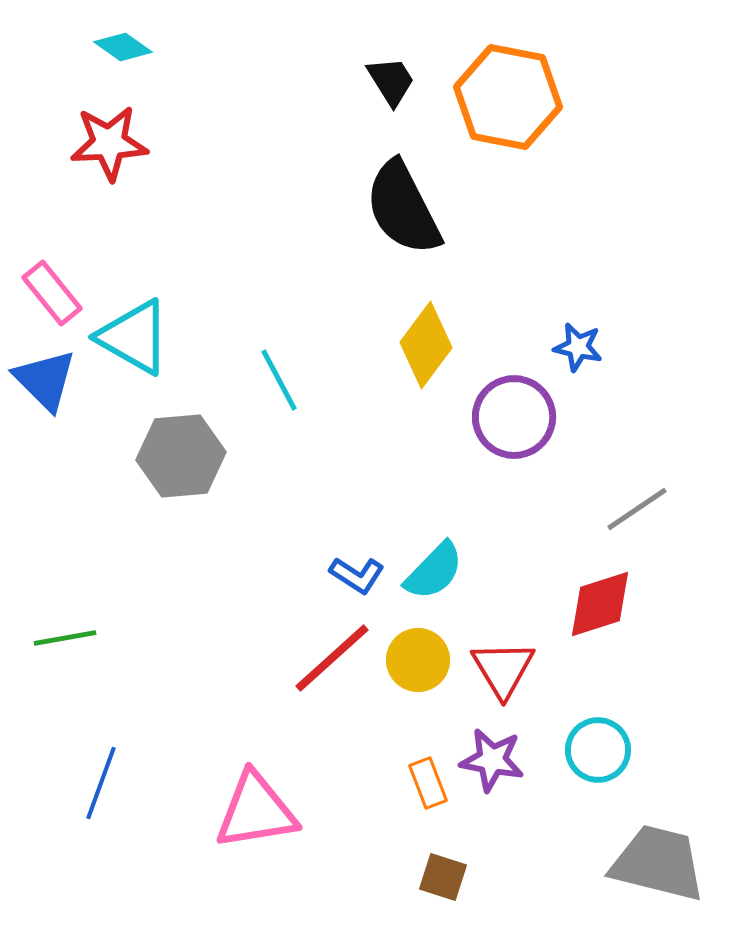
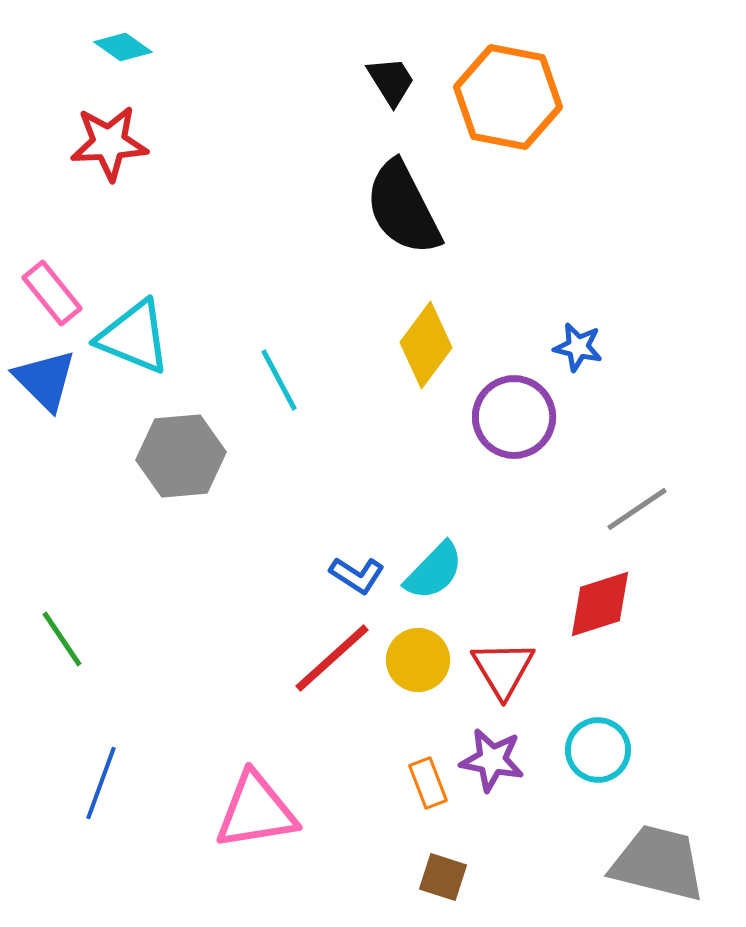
cyan triangle: rotated 8 degrees counterclockwise
green line: moved 3 px left, 1 px down; rotated 66 degrees clockwise
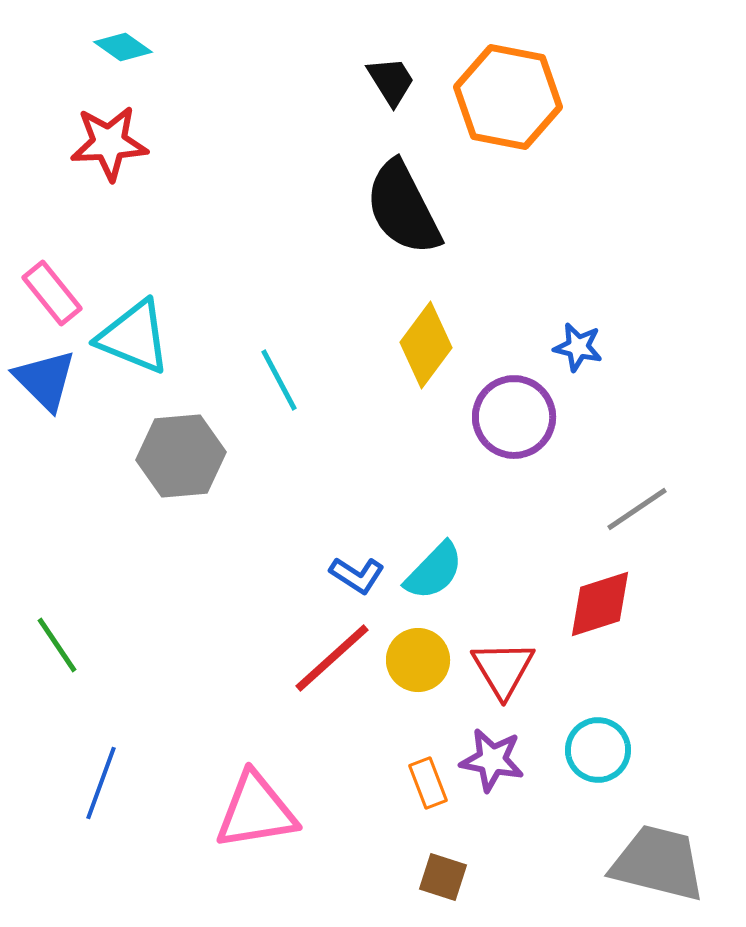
green line: moved 5 px left, 6 px down
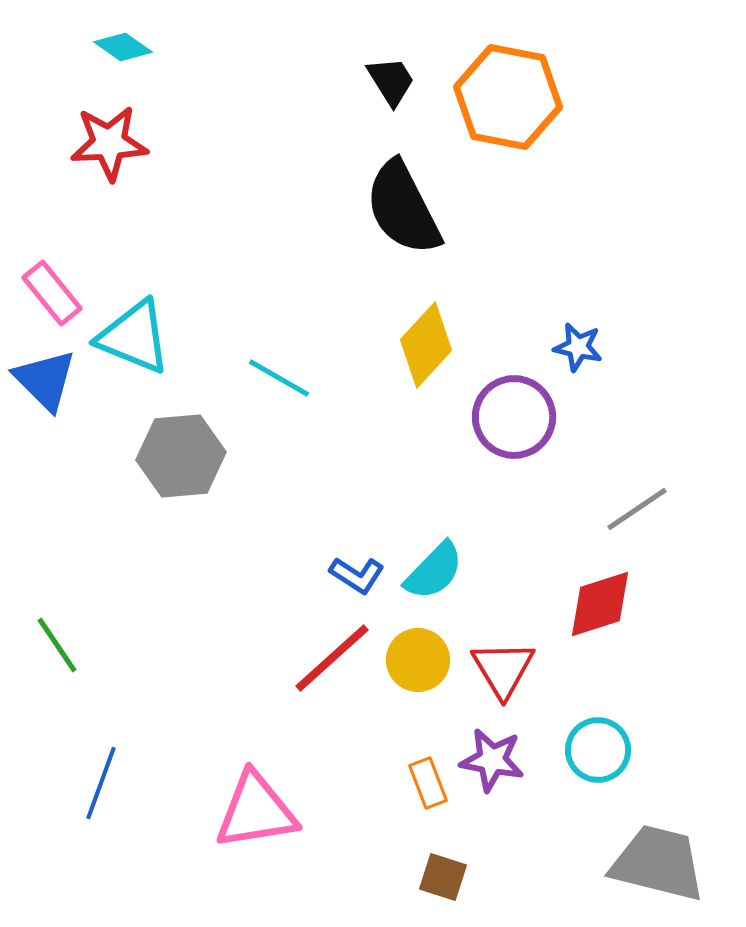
yellow diamond: rotated 6 degrees clockwise
cyan line: moved 2 px up; rotated 32 degrees counterclockwise
